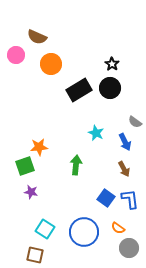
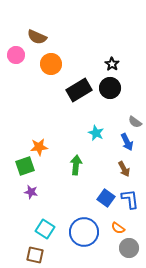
blue arrow: moved 2 px right
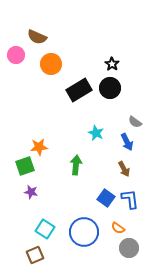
brown square: rotated 36 degrees counterclockwise
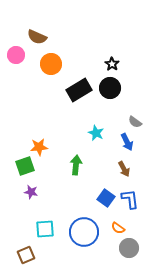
cyan square: rotated 36 degrees counterclockwise
brown square: moved 9 px left
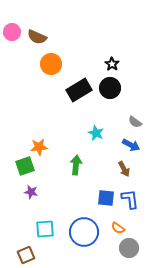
pink circle: moved 4 px left, 23 px up
blue arrow: moved 4 px right, 3 px down; rotated 36 degrees counterclockwise
blue square: rotated 30 degrees counterclockwise
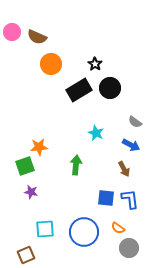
black star: moved 17 px left
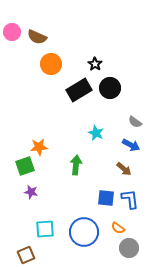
brown arrow: rotated 21 degrees counterclockwise
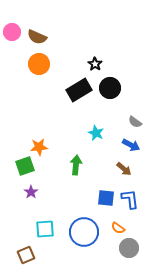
orange circle: moved 12 px left
purple star: rotated 24 degrees clockwise
